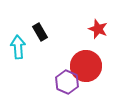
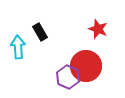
purple hexagon: moved 1 px right, 5 px up
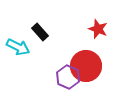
black rectangle: rotated 12 degrees counterclockwise
cyan arrow: rotated 120 degrees clockwise
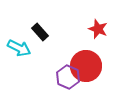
cyan arrow: moved 1 px right, 1 px down
